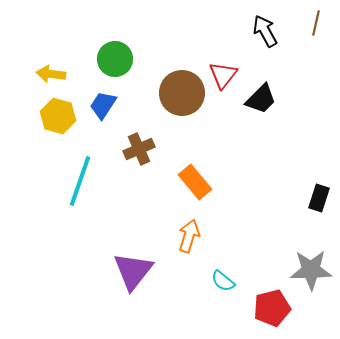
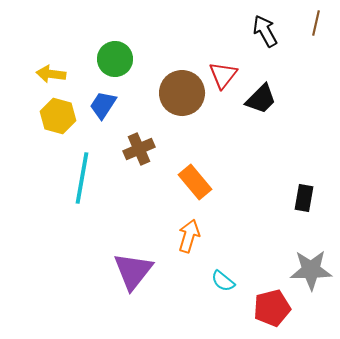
cyan line: moved 2 px right, 3 px up; rotated 9 degrees counterclockwise
black rectangle: moved 15 px left; rotated 8 degrees counterclockwise
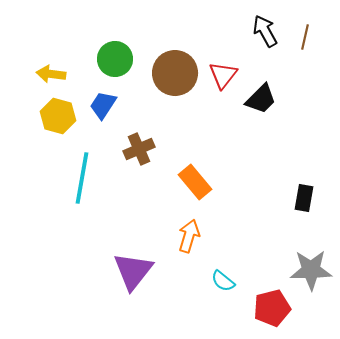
brown line: moved 11 px left, 14 px down
brown circle: moved 7 px left, 20 px up
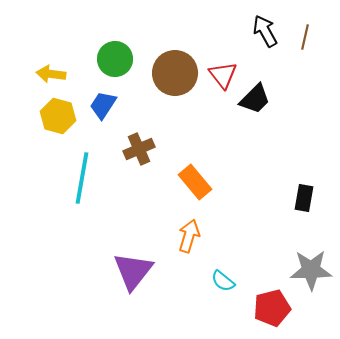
red triangle: rotated 16 degrees counterclockwise
black trapezoid: moved 6 px left
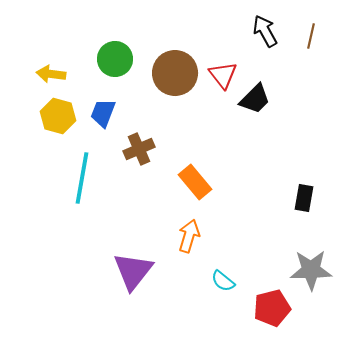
brown line: moved 6 px right, 1 px up
blue trapezoid: moved 8 px down; rotated 12 degrees counterclockwise
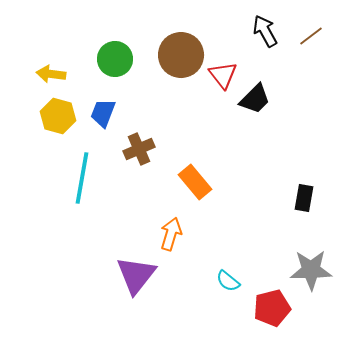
brown line: rotated 40 degrees clockwise
brown circle: moved 6 px right, 18 px up
orange arrow: moved 18 px left, 2 px up
purple triangle: moved 3 px right, 4 px down
cyan semicircle: moved 5 px right
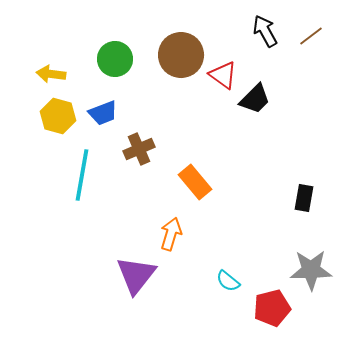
red triangle: rotated 16 degrees counterclockwise
blue trapezoid: rotated 132 degrees counterclockwise
cyan line: moved 3 px up
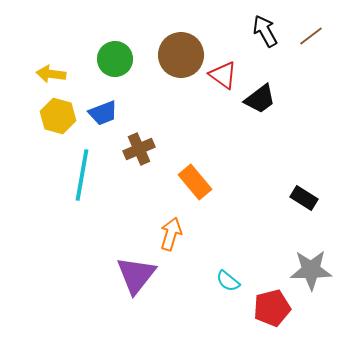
black trapezoid: moved 5 px right; rotated 8 degrees clockwise
black rectangle: rotated 68 degrees counterclockwise
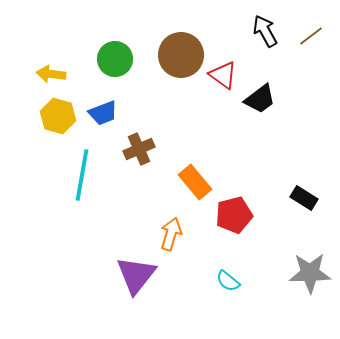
gray star: moved 1 px left, 3 px down
red pentagon: moved 38 px left, 93 px up
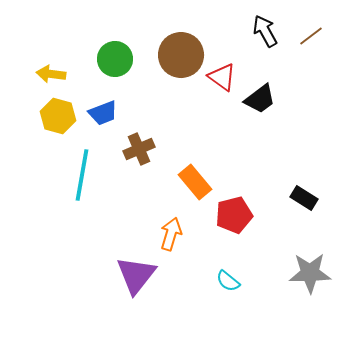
red triangle: moved 1 px left, 2 px down
